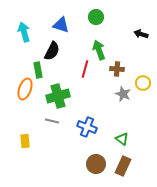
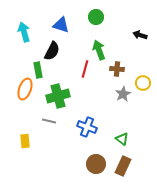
black arrow: moved 1 px left, 1 px down
gray star: rotated 21 degrees clockwise
gray line: moved 3 px left
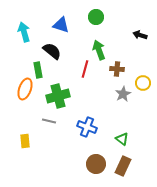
black semicircle: rotated 78 degrees counterclockwise
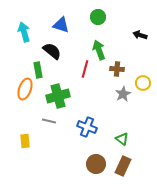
green circle: moved 2 px right
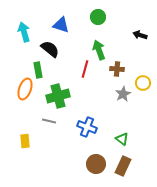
black semicircle: moved 2 px left, 2 px up
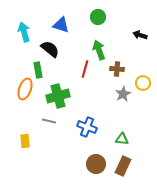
green triangle: rotated 32 degrees counterclockwise
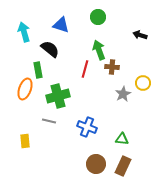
brown cross: moved 5 px left, 2 px up
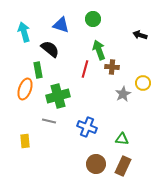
green circle: moved 5 px left, 2 px down
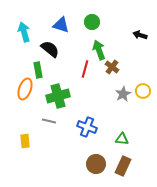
green circle: moved 1 px left, 3 px down
brown cross: rotated 32 degrees clockwise
yellow circle: moved 8 px down
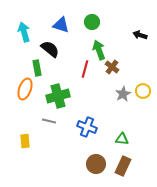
green rectangle: moved 1 px left, 2 px up
